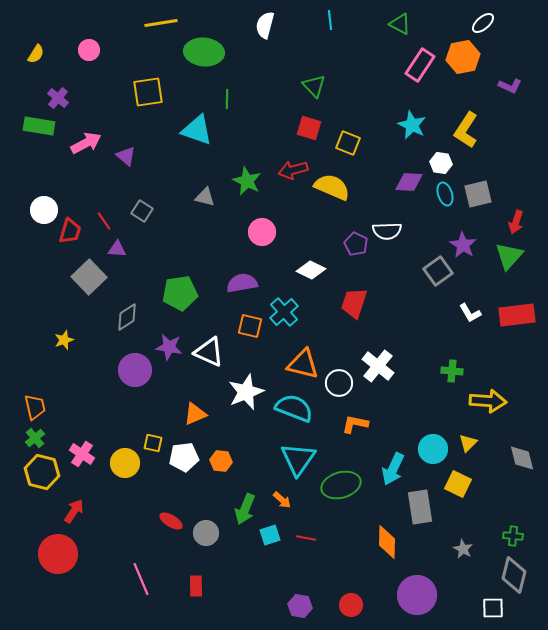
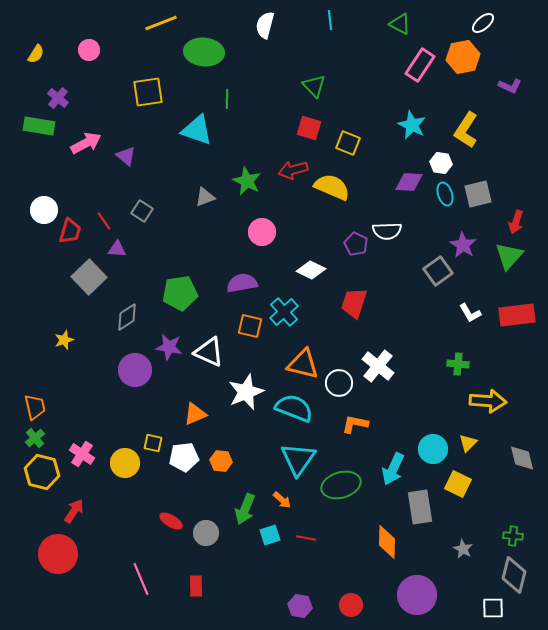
yellow line at (161, 23): rotated 12 degrees counterclockwise
gray triangle at (205, 197): rotated 35 degrees counterclockwise
green cross at (452, 371): moved 6 px right, 7 px up
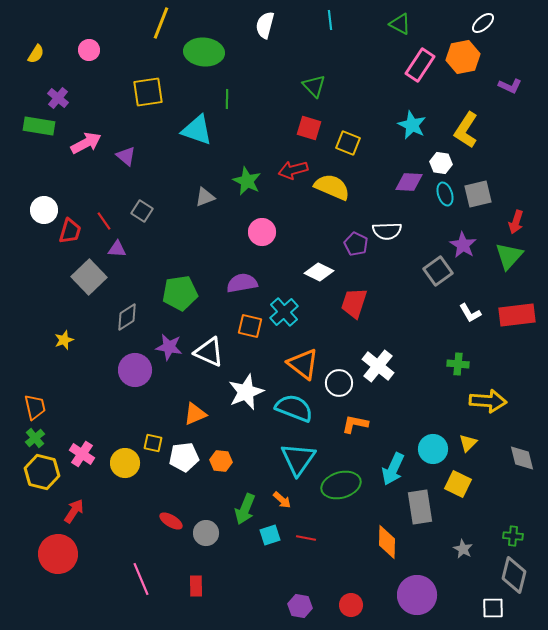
yellow line at (161, 23): rotated 48 degrees counterclockwise
white diamond at (311, 270): moved 8 px right, 2 px down
orange triangle at (303, 364): rotated 24 degrees clockwise
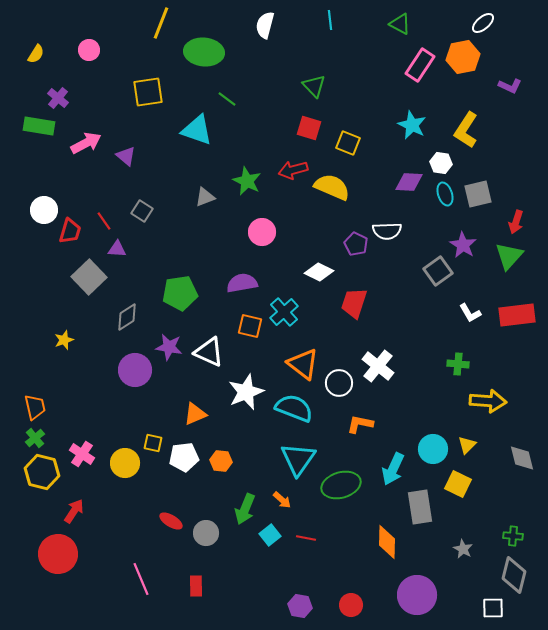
green line at (227, 99): rotated 54 degrees counterclockwise
orange L-shape at (355, 424): moved 5 px right
yellow triangle at (468, 443): moved 1 px left, 2 px down
cyan square at (270, 535): rotated 20 degrees counterclockwise
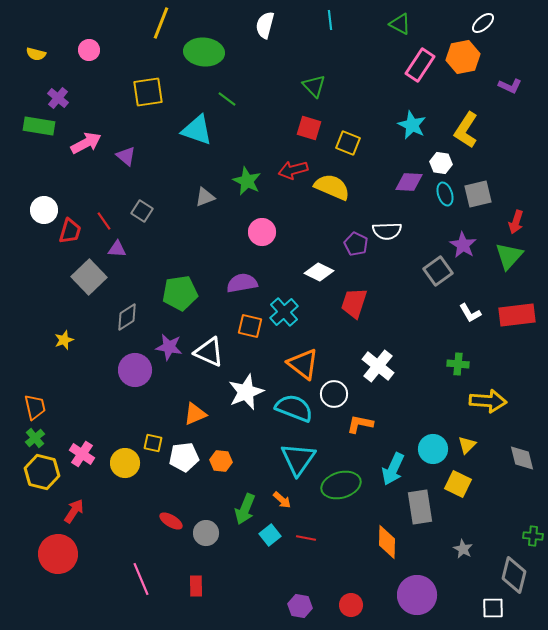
yellow semicircle at (36, 54): rotated 72 degrees clockwise
white circle at (339, 383): moved 5 px left, 11 px down
green cross at (513, 536): moved 20 px right
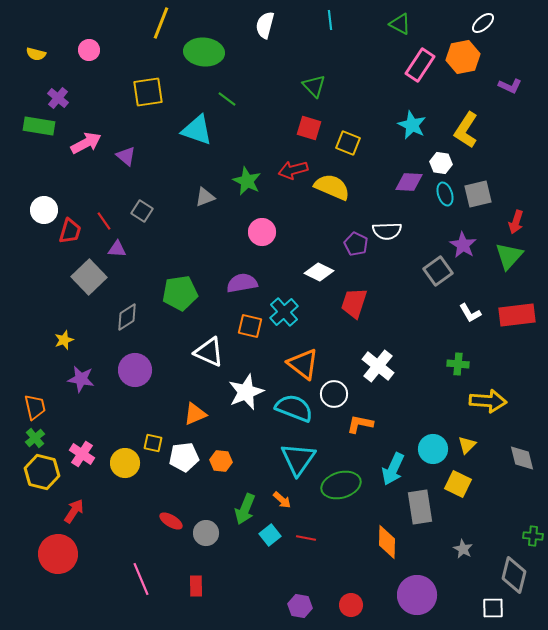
purple star at (169, 347): moved 88 px left, 32 px down
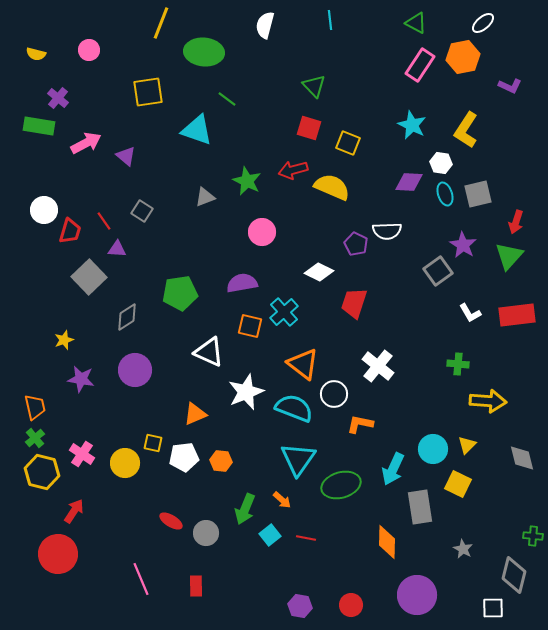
green triangle at (400, 24): moved 16 px right, 1 px up
